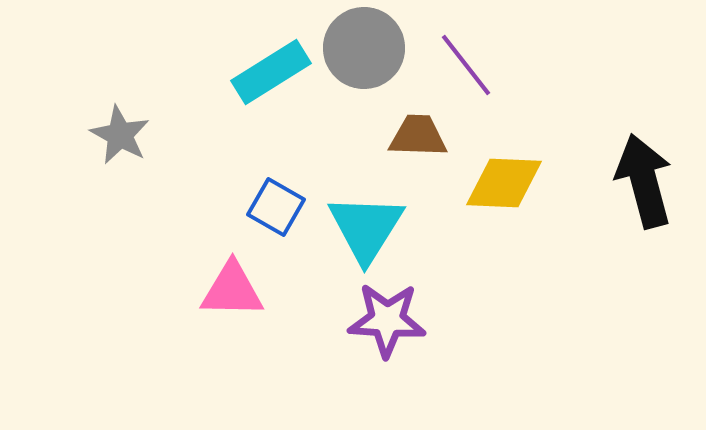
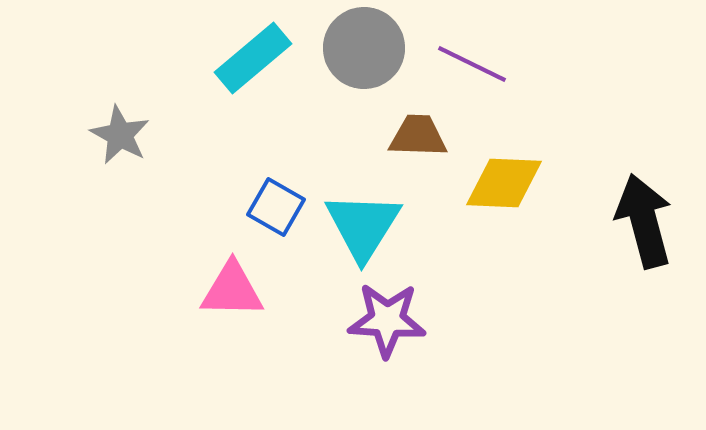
purple line: moved 6 px right, 1 px up; rotated 26 degrees counterclockwise
cyan rectangle: moved 18 px left, 14 px up; rotated 8 degrees counterclockwise
black arrow: moved 40 px down
cyan triangle: moved 3 px left, 2 px up
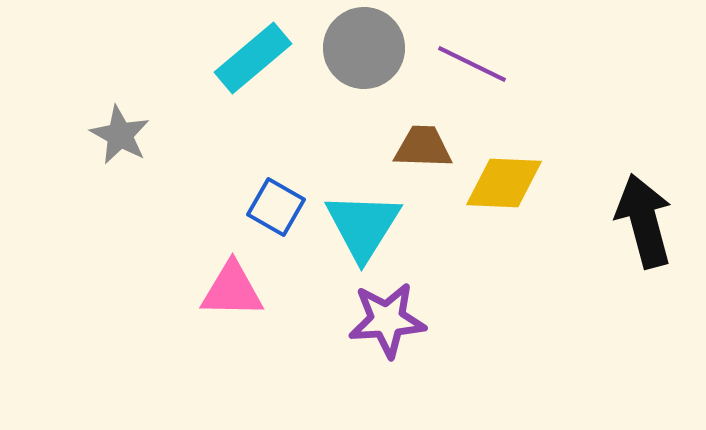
brown trapezoid: moved 5 px right, 11 px down
purple star: rotated 8 degrees counterclockwise
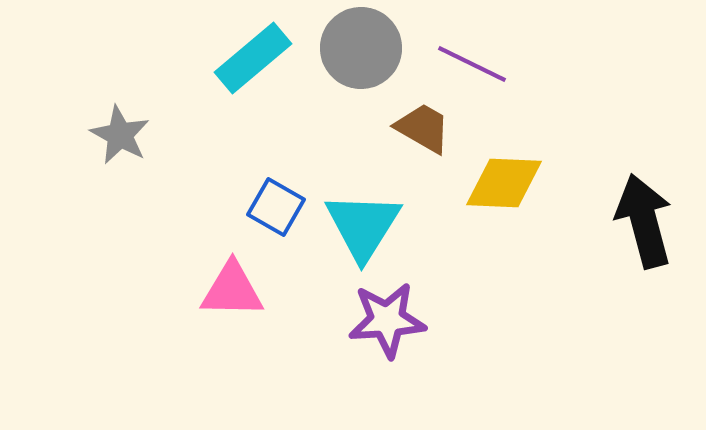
gray circle: moved 3 px left
brown trapezoid: moved 19 px up; rotated 28 degrees clockwise
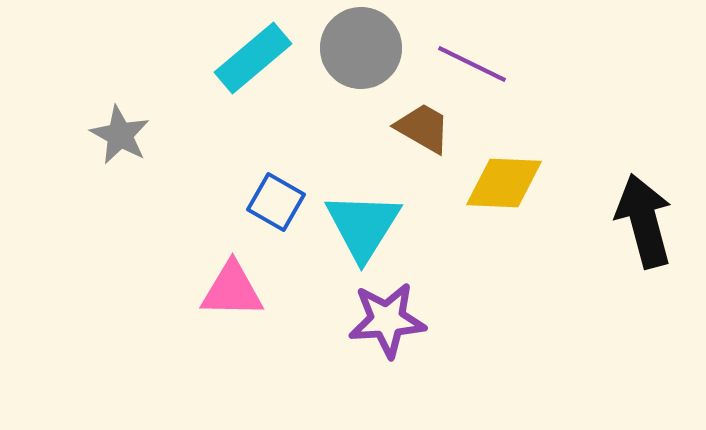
blue square: moved 5 px up
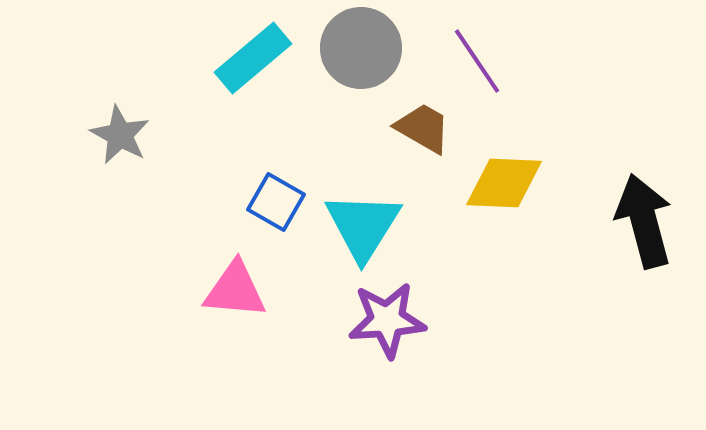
purple line: moved 5 px right, 3 px up; rotated 30 degrees clockwise
pink triangle: moved 3 px right; rotated 4 degrees clockwise
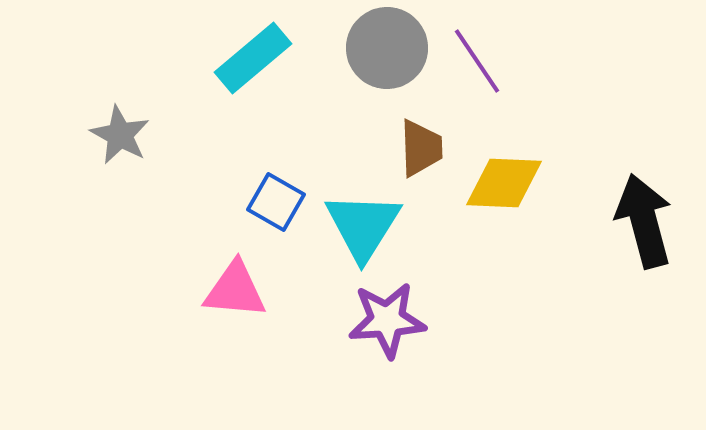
gray circle: moved 26 px right
brown trapezoid: moved 2 px left, 20 px down; rotated 58 degrees clockwise
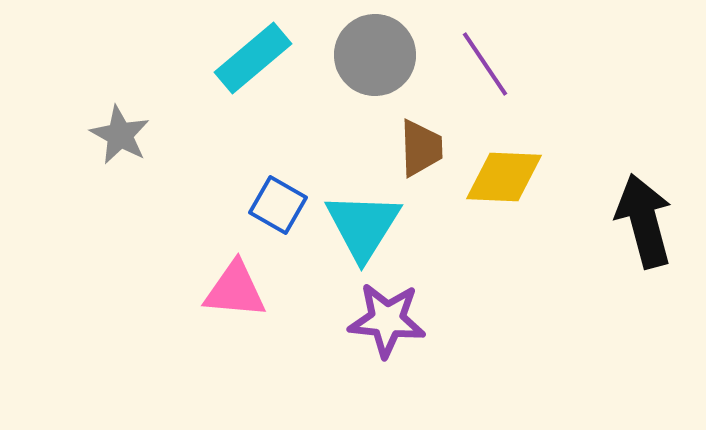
gray circle: moved 12 px left, 7 px down
purple line: moved 8 px right, 3 px down
yellow diamond: moved 6 px up
blue square: moved 2 px right, 3 px down
purple star: rotated 10 degrees clockwise
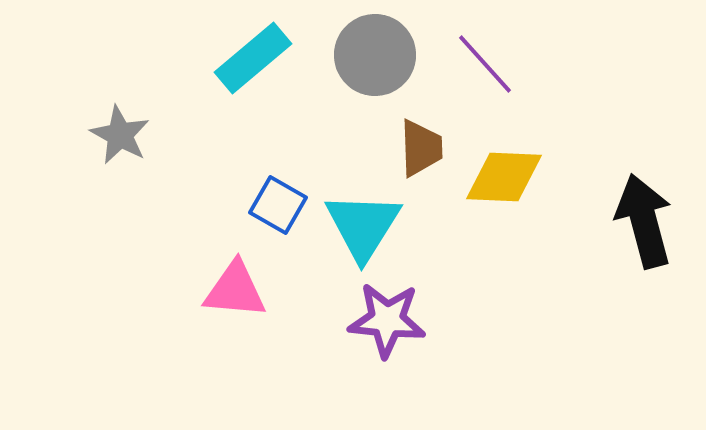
purple line: rotated 8 degrees counterclockwise
